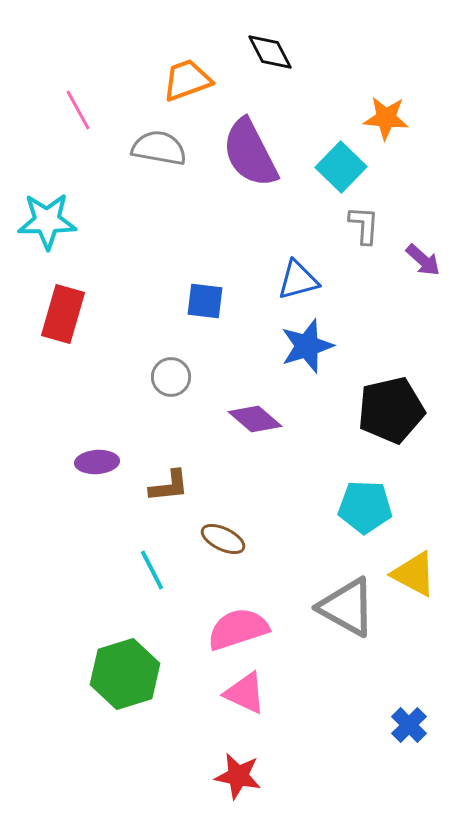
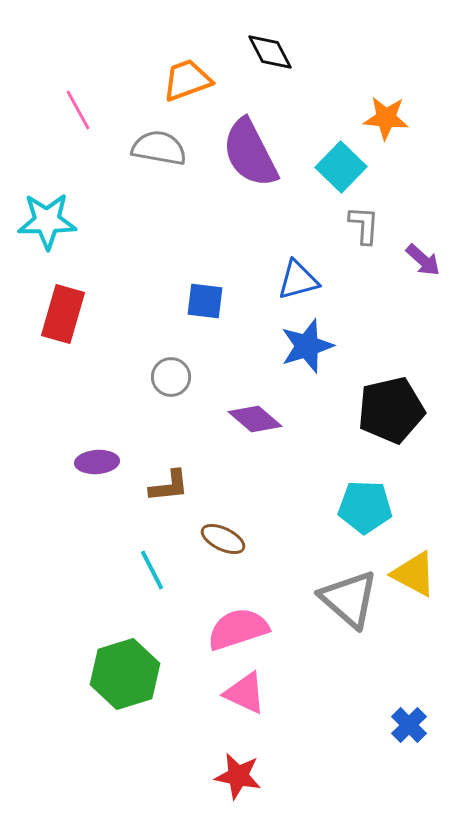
gray triangle: moved 2 px right, 8 px up; rotated 12 degrees clockwise
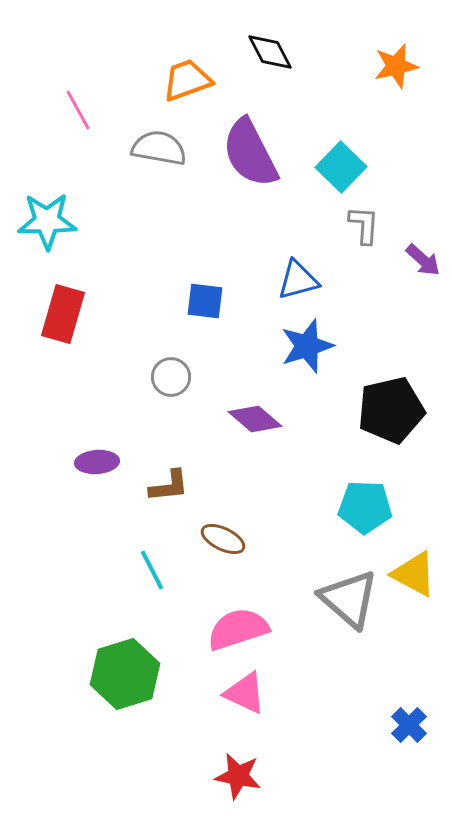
orange star: moved 10 px right, 52 px up; rotated 18 degrees counterclockwise
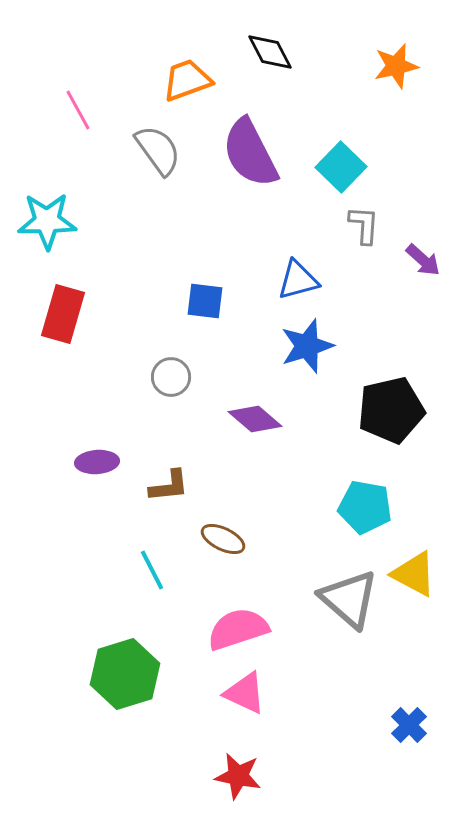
gray semicircle: moved 1 px left, 2 px down; rotated 44 degrees clockwise
cyan pentagon: rotated 8 degrees clockwise
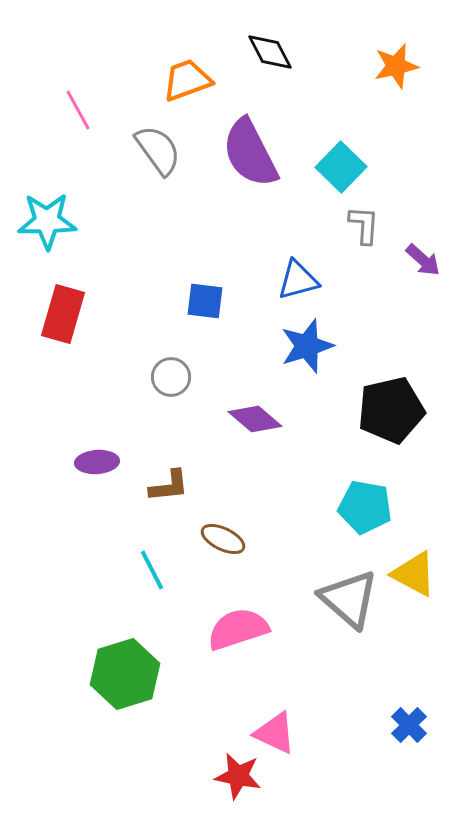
pink triangle: moved 30 px right, 40 px down
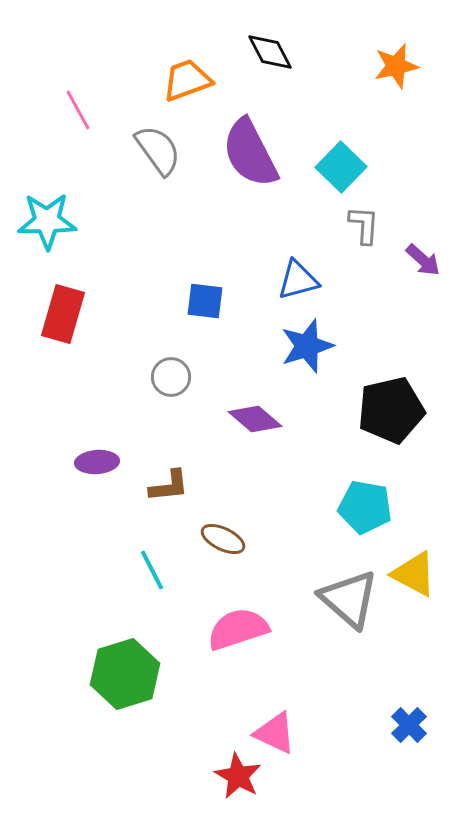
red star: rotated 18 degrees clockwise
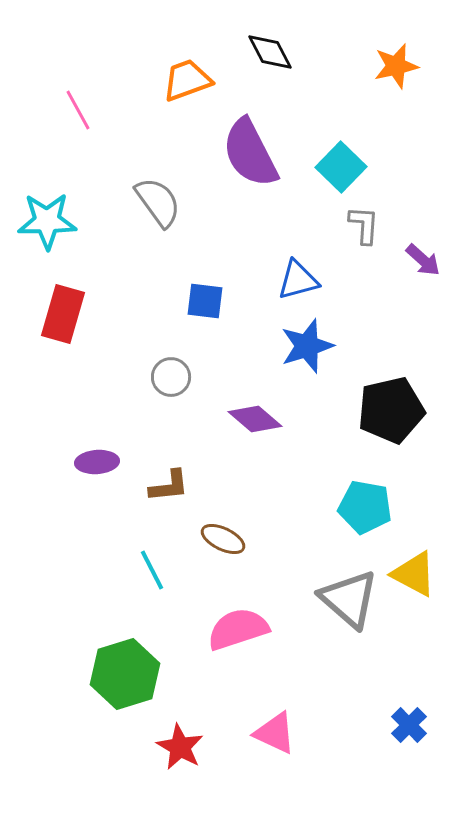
gray semicircle: moved 52 px down
red star: moved 58 px left, 29 px up
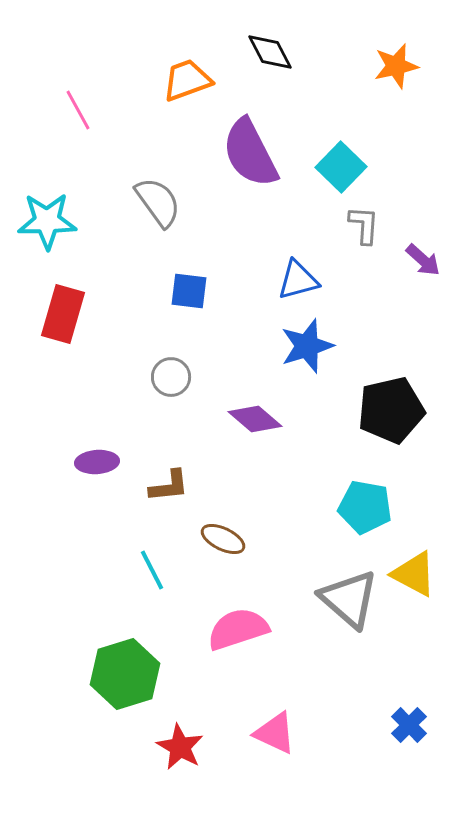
blue square: moved 16 px left, 10 px up
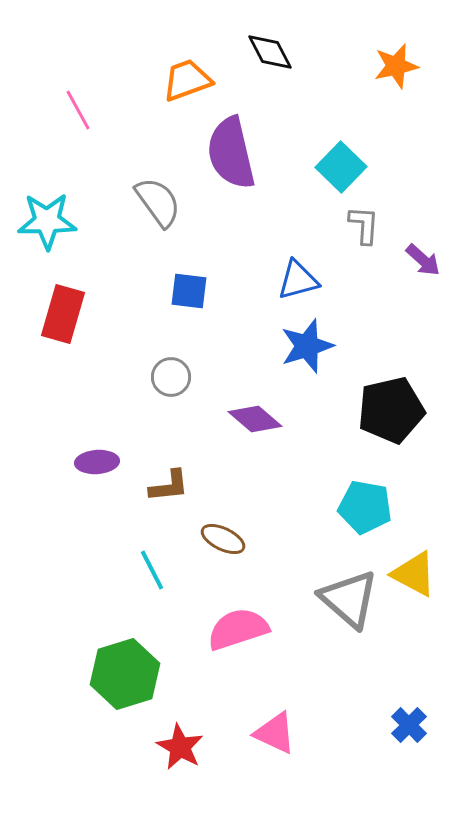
purple semicircle: moved 19 px left; rotated 14 degrees clockwise
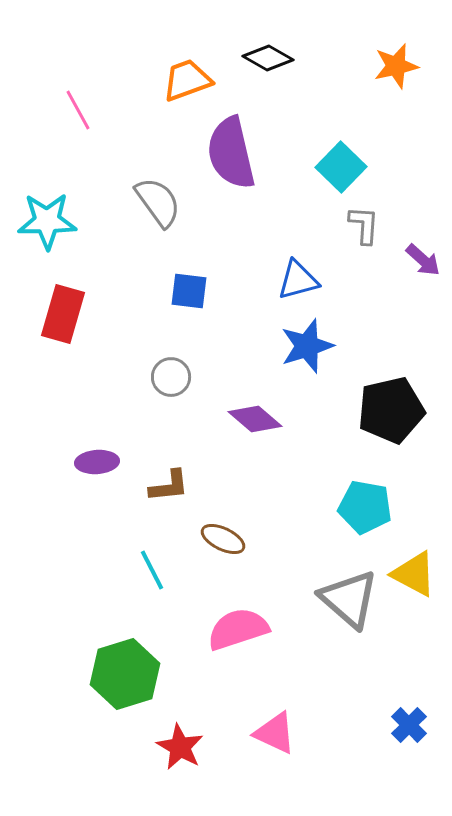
black diamond: moved 2 px left, 6 px down; rotated 33 degrees counterclockwise
